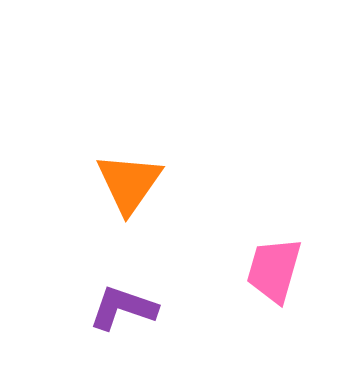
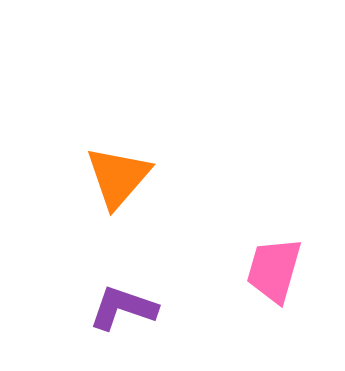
orange triangle: moved 11 px left, 6 px up; rotated 6 degrees clockwise
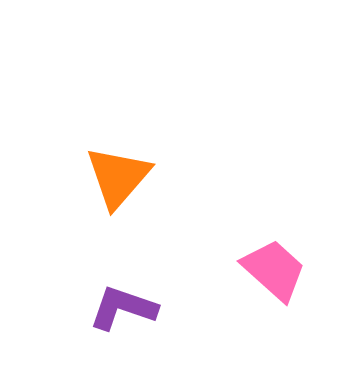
pink trapezoid: rotated 116 degrees clockwise
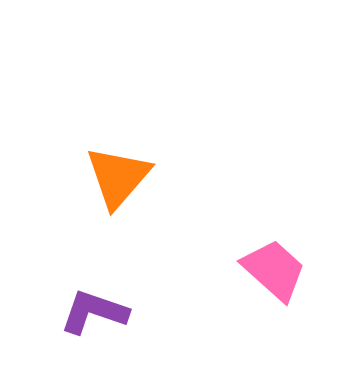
purple L-shape: moved 29 px left, 4 px down
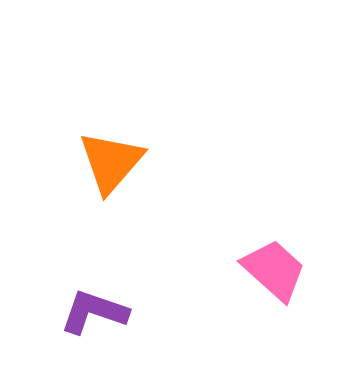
orange triangle: moved 7 px left, 15 px up
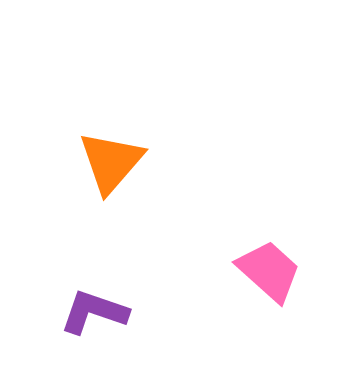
pink trapezoid: moved 5 px left, 1 px down
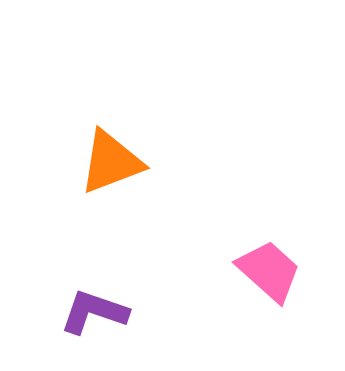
orange triangle: rotated 28 degrees clockwise
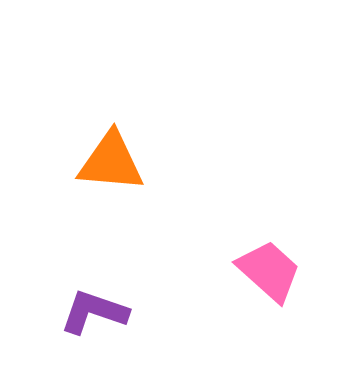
orange triangle: rotated 26 degrees clockwise
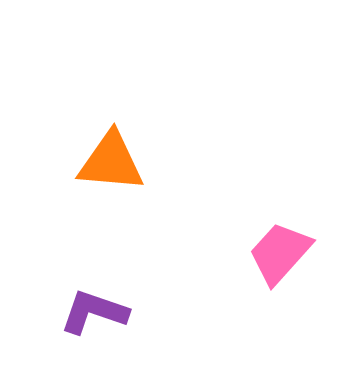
pink trapezoid: moved 11 px right, 18 px up; rotated 90 degrees counterclockwise
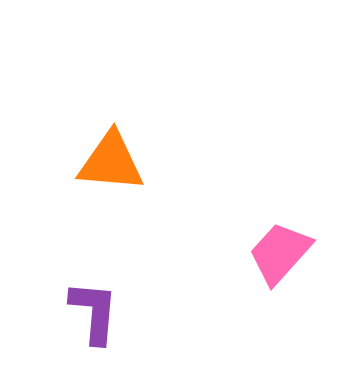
purple L-shape: rotated 76 degrees clockwise
